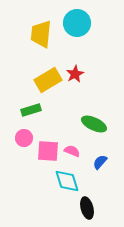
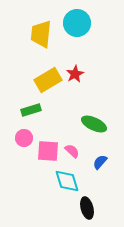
pink semicircle: rotated 21 degrees clockwise
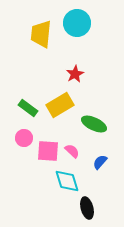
yellow rectangle: moved 12 px right, 25 px down
green rectangle: moved 3 px left, 2 px up; rotated 54 degrees clockwise
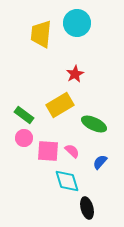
green rectangle: moved 4 px left, 7 px down
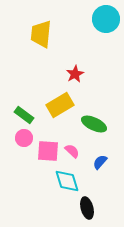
cyan circle: moved 29 px right, 4 px up
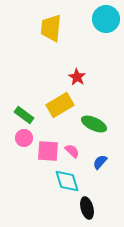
yellow trapezoid: moved 10 px right, 6 px up
red star: moved 2 px right, 3 px down; rotated 12 degrees counterclockwise
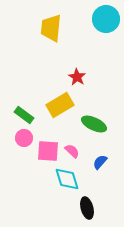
cyan diamond: moved 2 px up
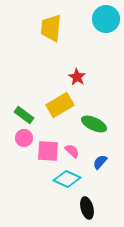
cyan diamond: rotated 48 degrees counterclockwise
